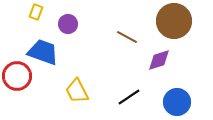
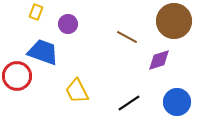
black line: moved 6 px down
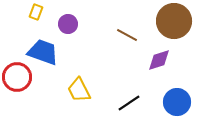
brown line: moved 2 px up
red circle: moved 1 px down
yellow trapezoid: moved 2 px right, 1 px up
